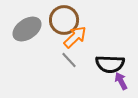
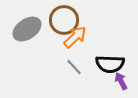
gray line: moved 5 px right, 7 px down
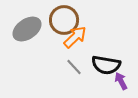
black semicircle: moved 4 px left, 1 px down; rotated 8 degrees clockwise
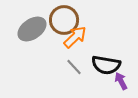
gray ellipse: moved 5 px right
